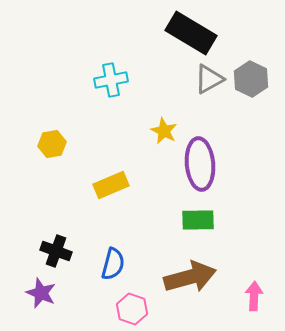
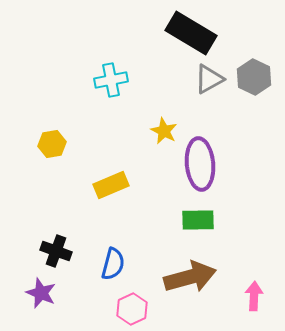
gray hexagon: moved 3 px right, 2 px up
pink hexagon: rotated 16 degrees clockwise
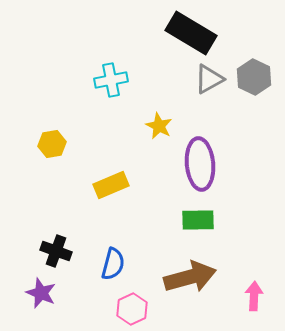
yellow star: moved 5 px left, 5 px up
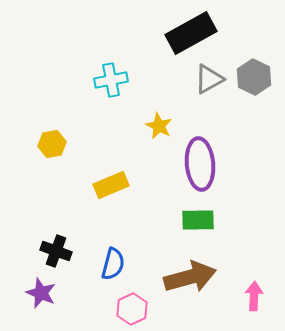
black rectangle: rotated 60 degrees counterclockwise
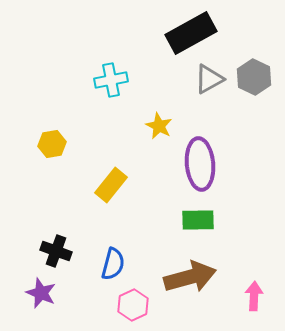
yellow rectangle: rotated 28 degrees counterclockwise
pink hexagon: moved 1 px right, 4 px up
